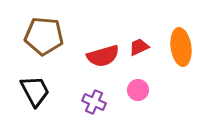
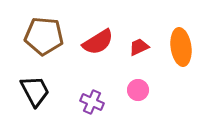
red semicircle: moved 5 px left, 14 px up; rotated 16 degrees counterclockwise
purple cross: moved 2 px left
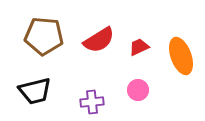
red semicircle: moved 1 px right, 2 px up
orange ellipse: moved 9 px down; rotated 12 degrees counterclockwise
black trapezoid: rotated 104 degrees clockwise
purple cross: rotated 30 degrees counterclockwise
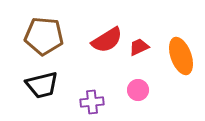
red semicircle: moved 8 px right
black trapezoid: moved 7 px right, 6 px up
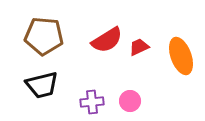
pink circle: moved 8 px left, 11 px down
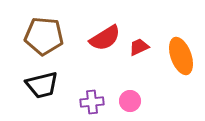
red semicircle: moved 2 px left, 2 px up
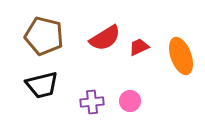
brown pentagon: rotated 9 degrees clockwise
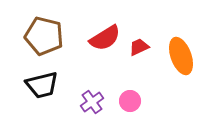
purple cross: rotated 30 degrees counterclockwise
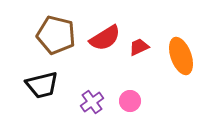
brown pentagon: moved 12 px right, 1 px up
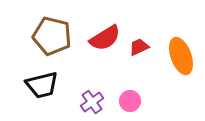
brown pentagon: moved 4 px left, 1 px down
